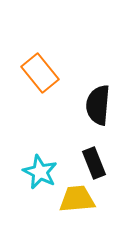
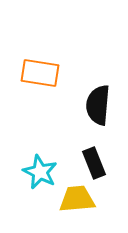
orange rectangle: rotated 42 degrees counterclockwise
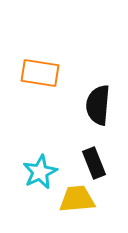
cyan star: rotated 20 degrees clockwise
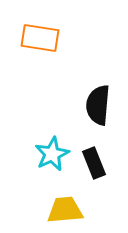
orange rectangle: moved 35 px up
cyan star: moved 12 px right, 18 px up
yellow trapezoid: moved 12 px left, 11 px down
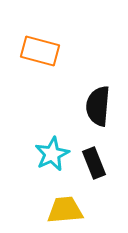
orange rectangle: moved 13 px down; rotated 6 degrees clockwise
black semicircle: moved 1 px down
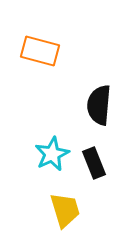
black semicircle: moved 1 px right, 1 px up
yellow trapezoid: rotated 78 degrees clockwise
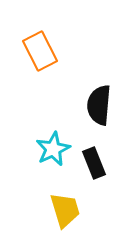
orange rectangle: rotated 48 degrees clockwise
cyan star: moved 1 px right, 5 px up
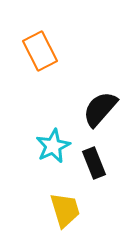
black semicircle: moved 1 px right, 4 px down; rotated 36 degrees clockwise
cyan star: moved 3 px up
